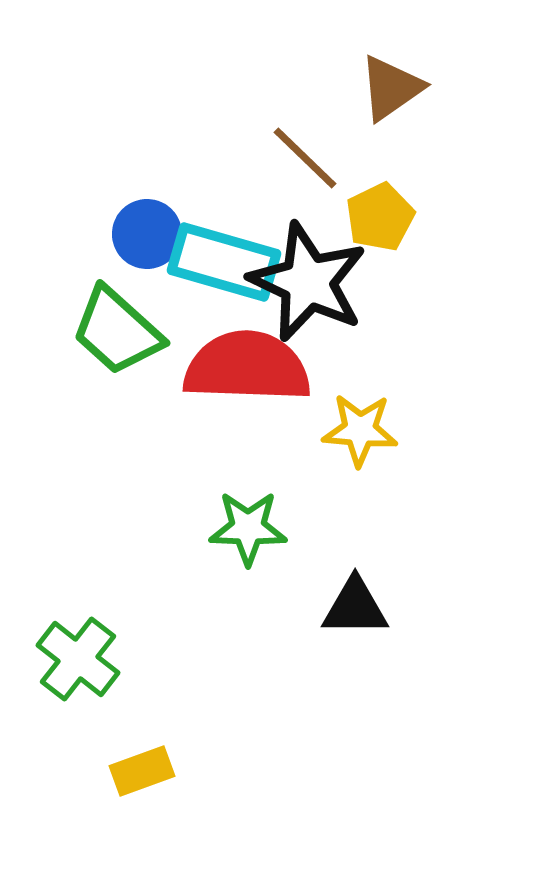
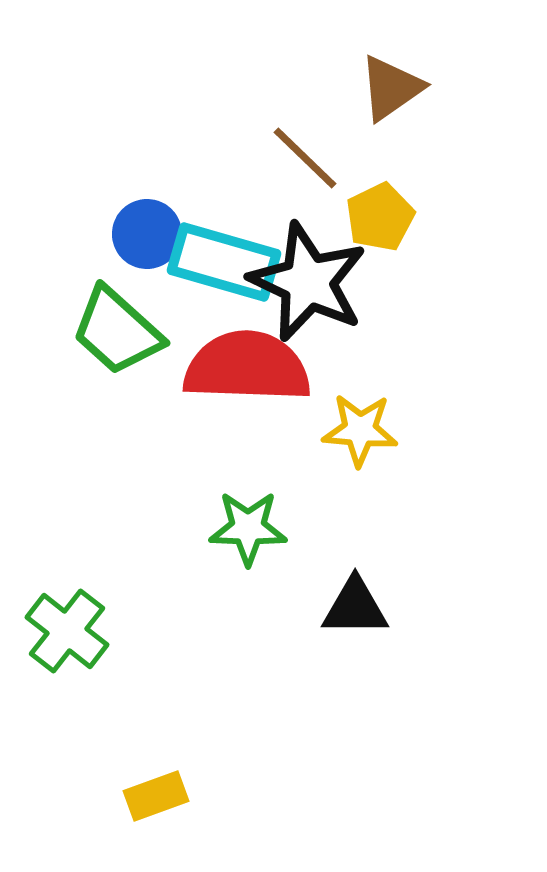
green cross: moved 11 px left, 28 px up
yellow rectangle: moved 14 px right, 25 px down
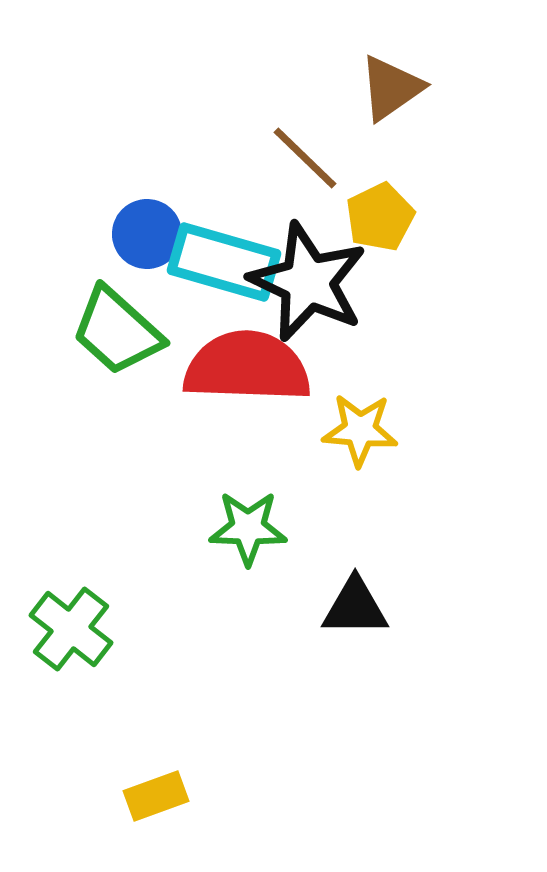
green cross: moved 4 px right, 2 px up
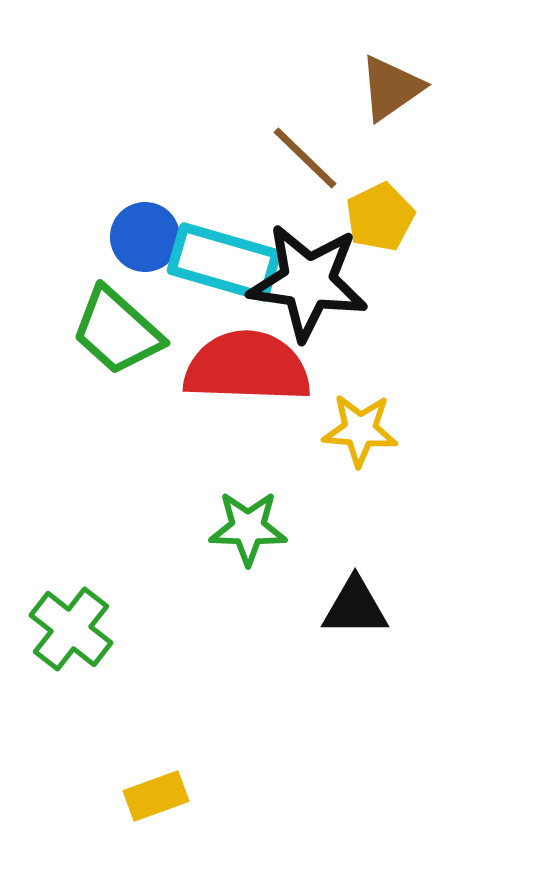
blue circle: moved 2 px left, 3 px down
black star: rotated 17 degrees counterclockwise
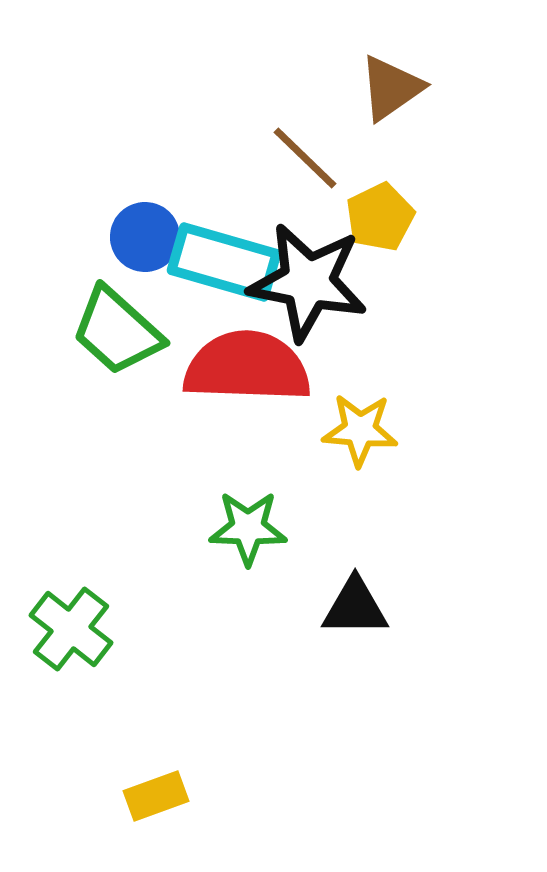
black star: rotated 3 degrees clockwise
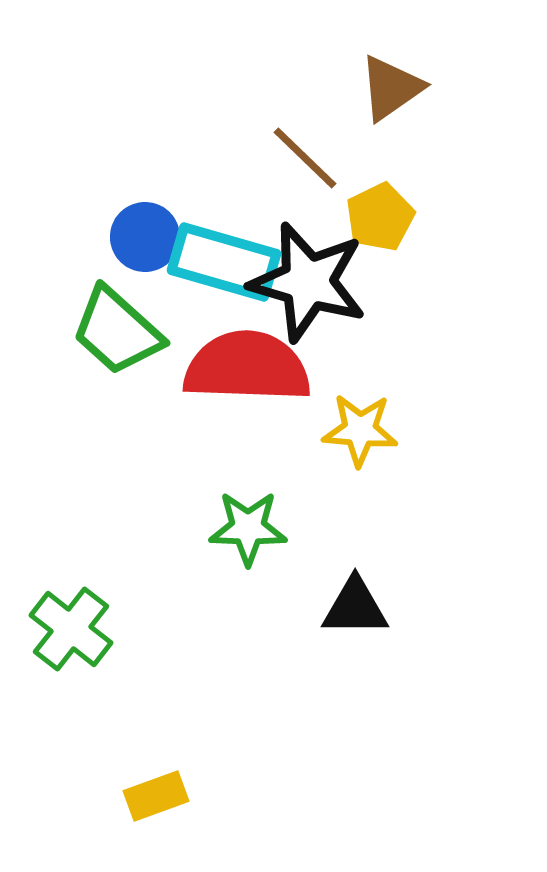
black star: rotated 5 degrees clockwise
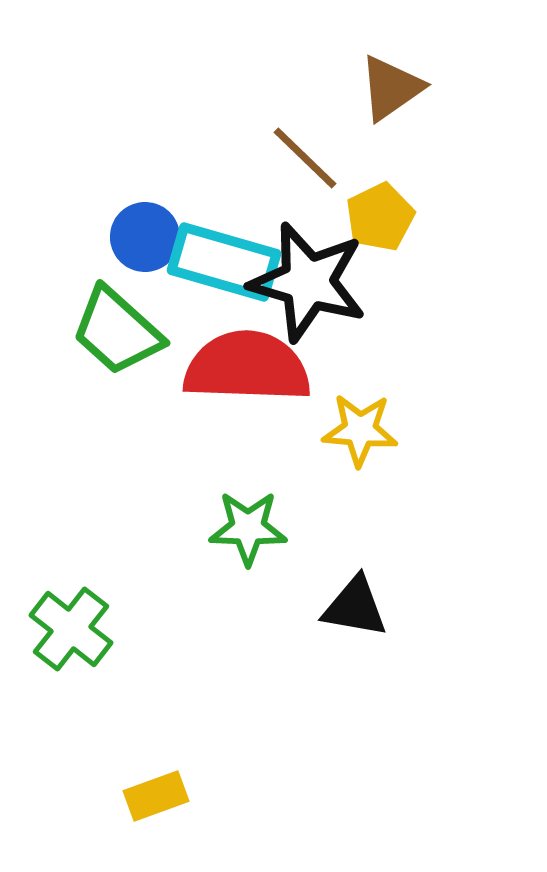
black triangle: rotated 10 degrees clockwise
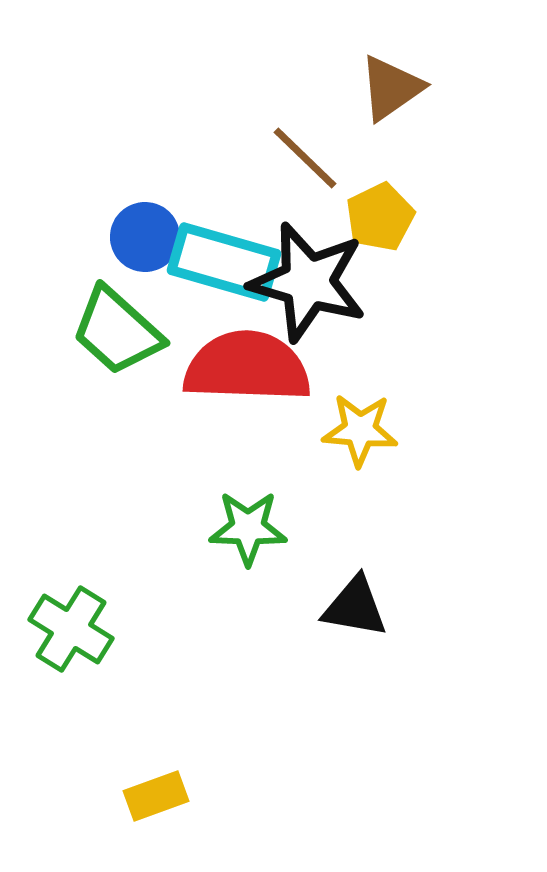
green cross: rotated 6 degrees counterclockwise
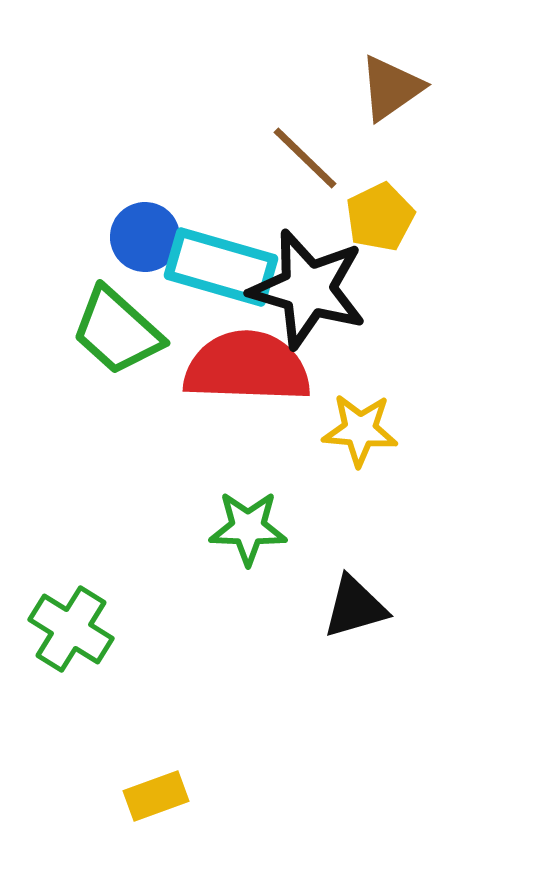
cyan rectangle: moved 3 px left, 5 px down
black star: moved 7 px down
black triangle: rotated 26 degrees counterclockwise
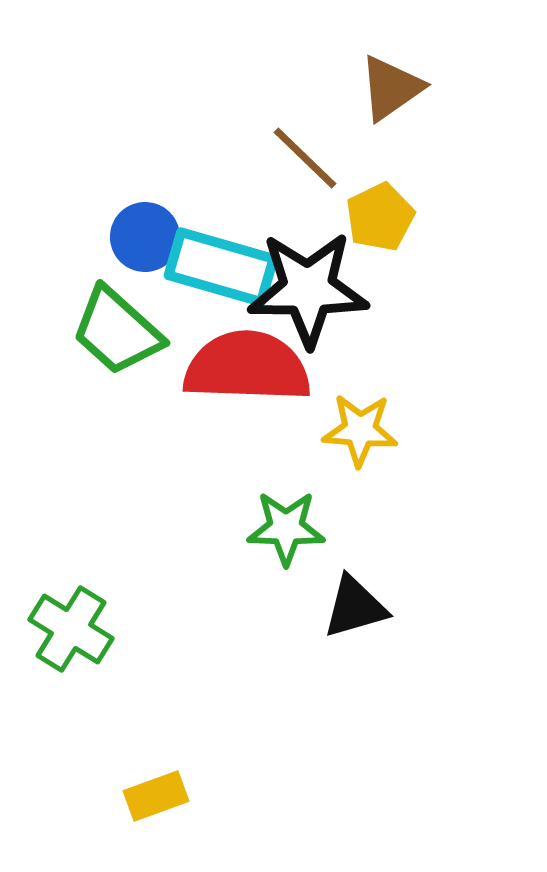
black star: rotated 16 degrees counterclockwise
green star: moved 38 px right
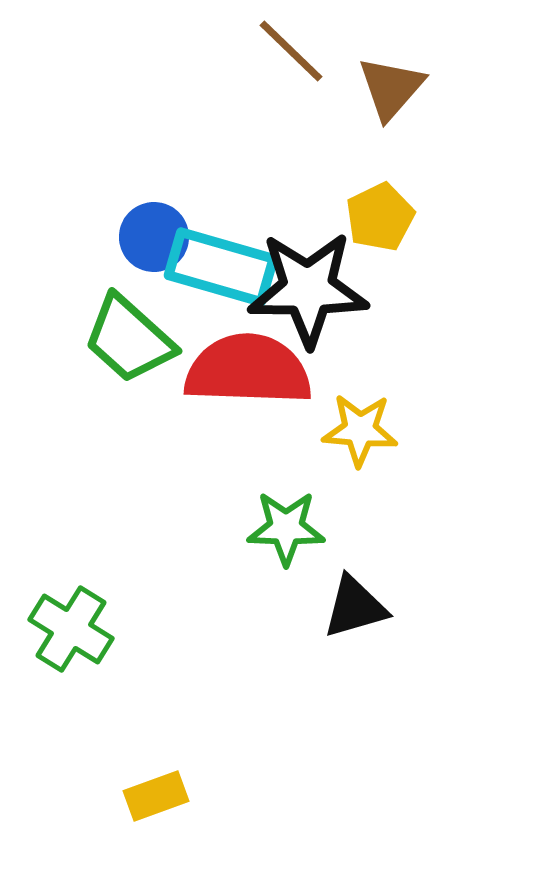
brown triangle: rotated 14 degrees counterclockwise
brown line: moved 14 px left, 107 px up
blue circle: moved 9 px right
green trapezoid: moved 12 px right, 8 px down
red semicircle: moved 1 px right, 3 px down
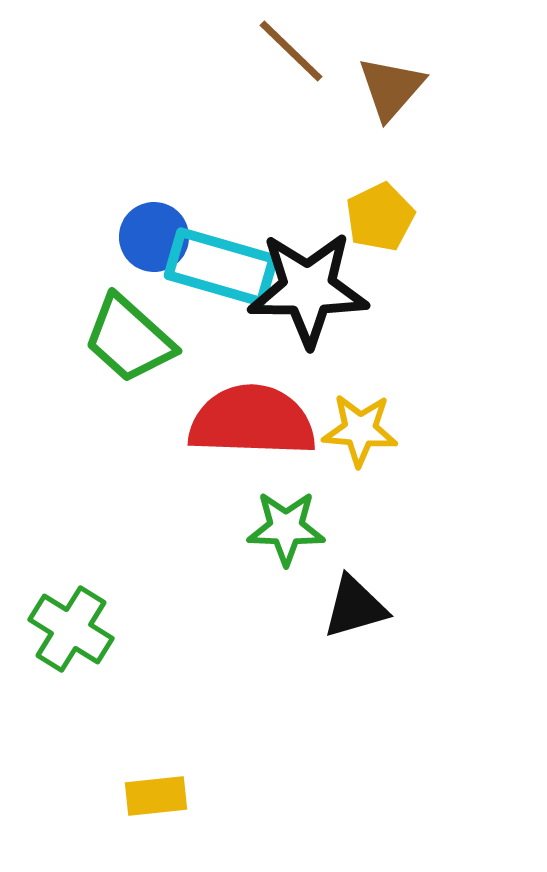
red semicircle: moved 4 px right, 51 px down
yellow rectangle: rotated 14 degrees clockwise
